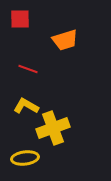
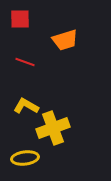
red line: moved 3 px left, 7 px up
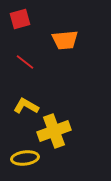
red square: rotated 15 degrees counterclockwise
orange trapezoid: rotated 12 degrees clockwise
red line: rotated 18 degrees clockwise
yellow cross: moved 1 px right, 3 px down
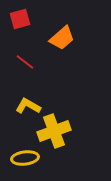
orange trapezoid: moved 3 px left, 2 px up; rotated 36 degrees counterclockwise
yellow L-shape: moved 2 px right
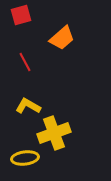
red square: moved 1 px right, 4 px up
red line: rotated 24 degrees clockwise
yellow cross: moved 2 px down
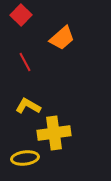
red square: rotated 30 degrees counterclockwise
yellow cross: rotated 12 degrees clockwise
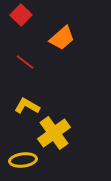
red line: rotated 24 degrees counterclockwise
yellow L-shape: moved 1 px left
yellow cross: rotated 28 degrees counterclockwise
yellow ellipse: moved 2 px left, 2 px down
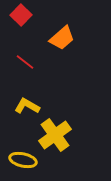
yellow cross: moved 1 px right, 2 px down
yellow ellipse: rotated 20 degrees clockwise
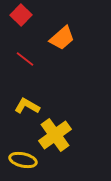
red line: moved 3 px up
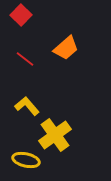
orange trapezoid: moved 4 px right, 10 px down
yellow L-shape: rotated 20 degrees clockwise
yellow ellipse: moved 3 px right
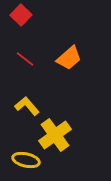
orange trapezoid: moved 3 px right, 10 px down
